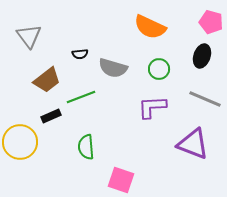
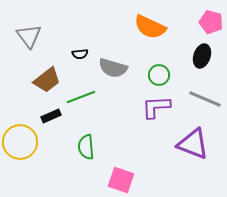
green circle: moved 6 px down
purple L-shape: moved 4 px right
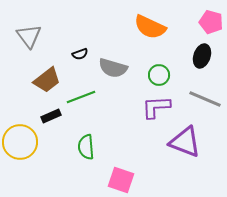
black semicircle: rotated 14 degrees counterclockwise
purple triangle: moved 8 px left, 2 px up
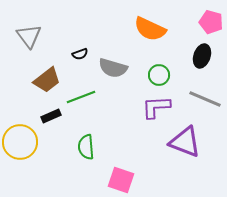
orange semicircle: moved 2 px down
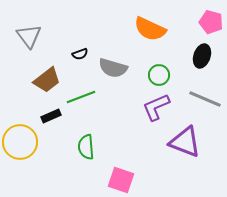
purple L-shape: rotated 20 degrees counterclockwise
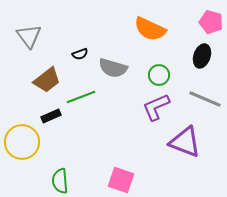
yellow circle: moved 2 px right
green semicircle: moved 26 px left, 34 px down
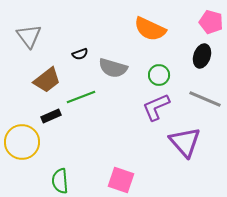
purple triangle: rotated 28 degrees clockwise
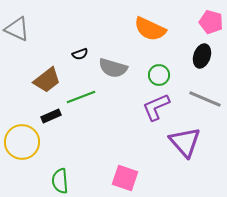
gray triangle: moved 12 px left, 7 px up; rotated 28 degrees counterclockwise
pink square: moved 4 px right, 2 px up
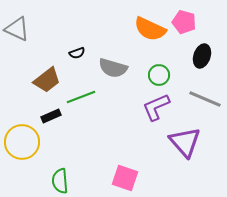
pink pentagon: moved 27 px left
black semicircle: moved 3 px left, 1 px up
